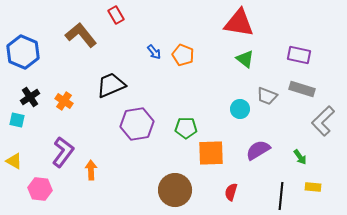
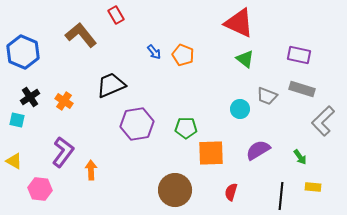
red triangle: rotated 16 degrees clockwise
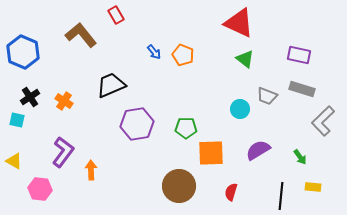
brown circle: moved 4 px right, 4 px up
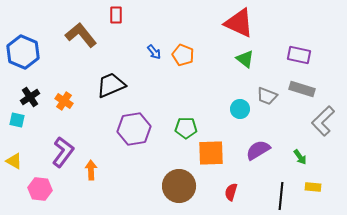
red rectangle: rotated 30 degrees clockwise
purple hexagon: moved 3 px left, 5 px down
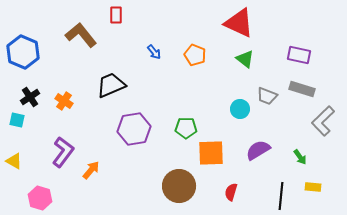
orange pentagon: moved 12 px right
orange arrow: rotated 42 degrees clockwise
pink hexagon: moved 9 px down; rotated 10 degrees clockwise
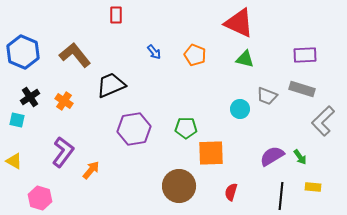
brown L-shape: moved 6 px left, 20 px down
purple rectangle: moved 6 px right; rotated 15 degrees counterclockwise
green triangle: rotated 24 degrees counterclockwise
purple semicircle: moved 14 px right, 6 px down
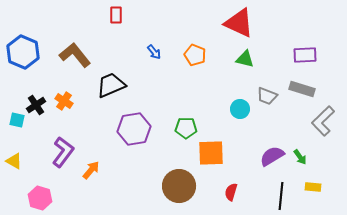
black cross: moved 6 px right, 8 px down
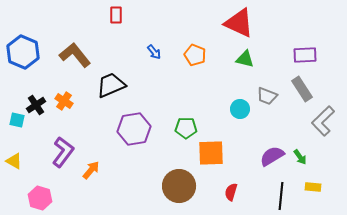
gray rectangle: rotated 40 degrees clockwise
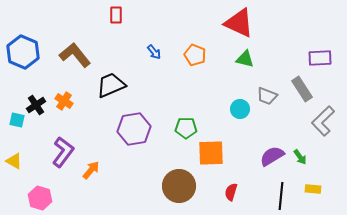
purple rectangle: moved 15 px right, 3 px down
yellow rectangle: moved 2 px down
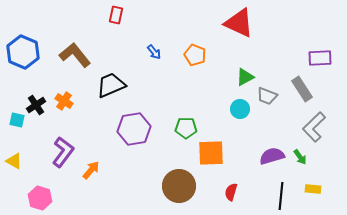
red rectangle: rotated 12 degrees clockwise
green triangle: moved 18 px down; rotated 42 degrees counterclockwise
gray L-shape: moved 9 px left, 6 px down
purple semicircle: rotated 15 degrees clockwise
